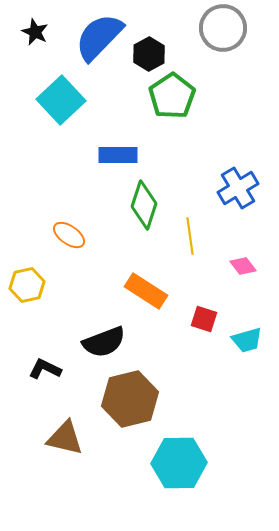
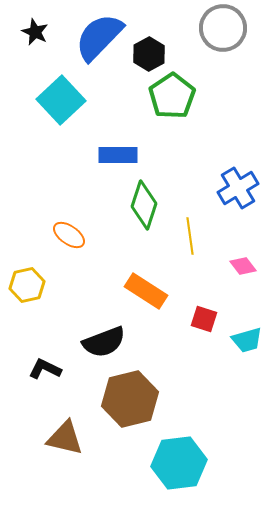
cyan hexagon: rotated 6 degrees counterclockwise
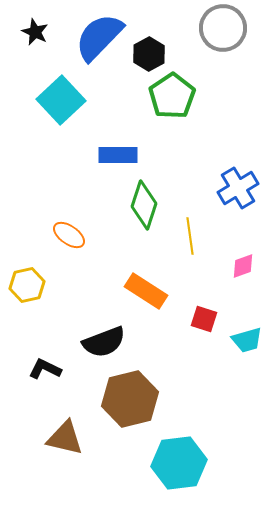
pink diamond: rotated 72 degrees counterclockwise
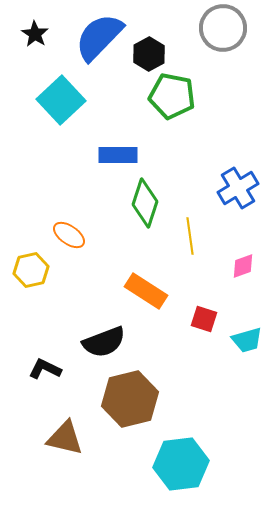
black star: moved 2 px down; rotated 8 degrees clockwise
green pentagon: rotated 27 degrees counterclockwise
green diamond: moved 1 px right, 2 px up
yellow hexagon: moved 4 px right, 15 px up
cyan hexagon: moved 2 px right, 1 px down
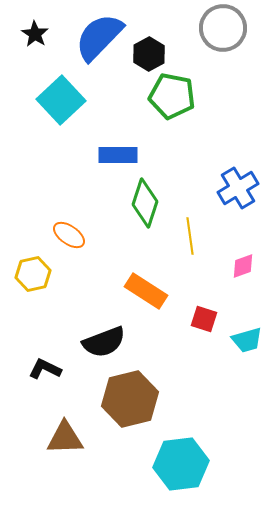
yellow hexagon: moved 2 px right, 4 px down
brown triangle: rotated 15 degrees counterclockwise
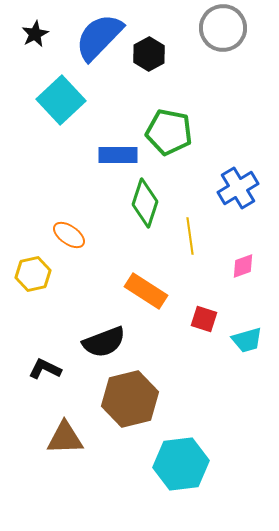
black star: rotated 12 degrees clockwise
green pentagon: moved 3 px left, 36 px down
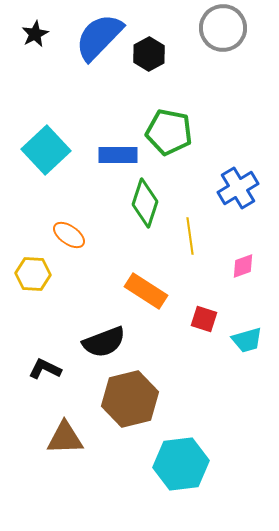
cyan square: moved 15 px left, 50 px down
yellow hexagon: rotated 16 degrees clockwise
